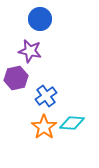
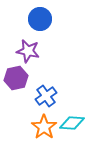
purple star: moved 2 px left
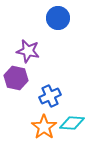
blue circle: moved 18 px right, 1 px up
purple hexagon: rotated 25 degrees clockwise
blue cross: moved 4 px right; rotated 10 degrees clockwise
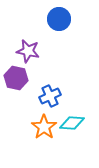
blue circle: moved 1 px right, 1 px down
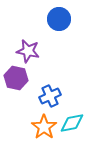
cyan diamond: rotated 15 degrees counterclockwise
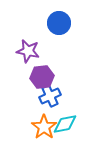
blue circle: moved 4 px down
purple hexagon: moved 26 px right, 1 px up; rotated 20 degrees counterclockwise
cyan diamond: moved 7 px left, 1 px down
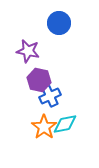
purple hexagon: moved 3 px left, 3 px down; rotated 20 degrees clockwise
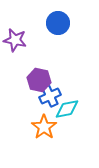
blue circle: moved 1 px left
purple star: moved 13 px left, 11 px up
cyan diamond: moved 2 px right, 15 px up
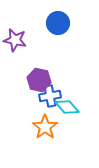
blue cross: rotated 15 degrees clockwise
cyan diamond: moved 2 px up; rotated 60 degrees clockwise
orange star: moved 1 px right
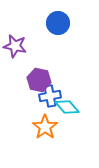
purple star: moved 6 px down
